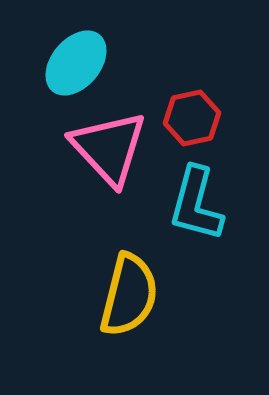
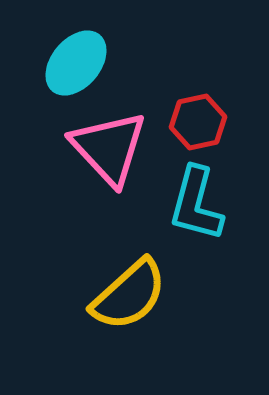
red hexagon: moved 6 px right, 4 px down
yellow semicircle: rotated 34 degrees clockwise
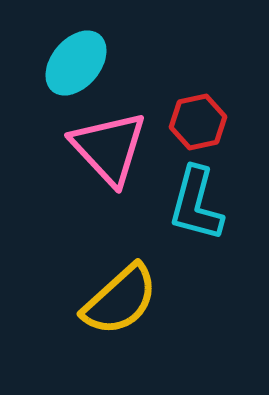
yellow semicircle: moved 9 px left, 5 px down
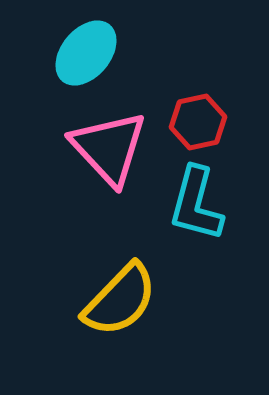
cyan ellipse: moved 10 px right, 10 px up
yellow semicircle: rotated 4 degrees counterclockwise
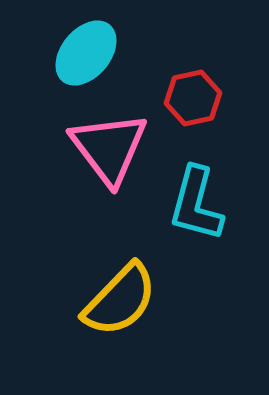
red hexagon: moved 5 px left, 24 px up
pink triangle: rotated 6 degrees clockwise
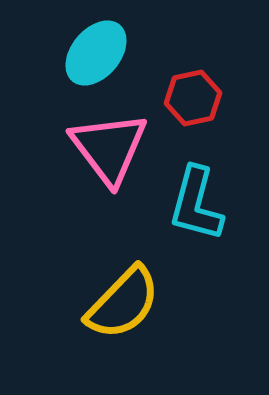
cyan ellipse: moved 10 px right
yellow semicircle: moved 3 px right, 3 px down
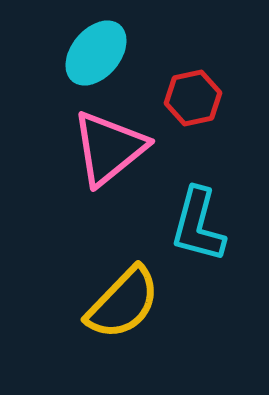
pink triangle: rotated 28 degrees clockwise
cyan L-shape: moved 2 px right, 21 px down
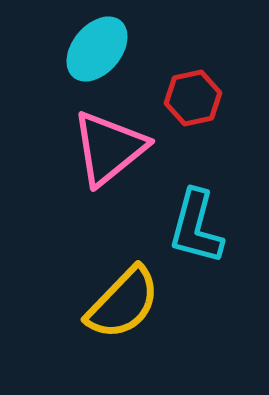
cyan ellipse: moved 1 px right, 4 px up
cyan L-shape: moved 2 px left, 2 px down
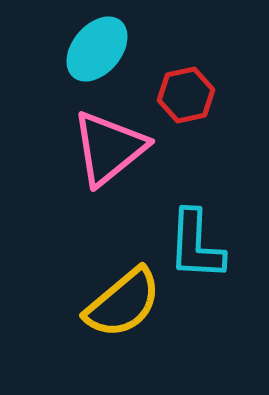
red hexagon: moved 7 px left, 3 px up
cyan L-shape: moved 18 px down; rotated 12 degrees counterclockwise
yellow semicircle: rotated 6 degrees clockwise
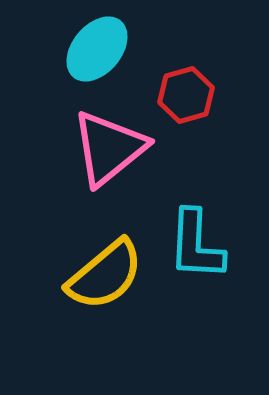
red hexagon: rotated 4 degrees counterclockwise
yellow semicircle: moved 18 px left, 28 px up
